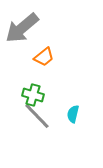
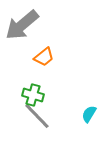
gray arrow: moved 3 px up
cyan semicircle: moved 16 px right; rotated 18 degrees clockwise
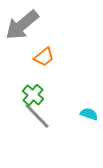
green cross: rotated 25 degrees clockwise
cyan semicircle: rotated 78 degrees clockwise
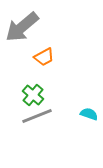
gray arrow: moved 2 px down
orange trapezoid: rotated 10 degrees clockwise
gray line: rotated 68 degrees counterclockwise
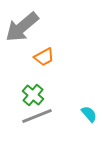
cyan semicircle: rotated 30 degrees clockwise
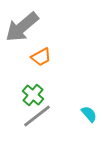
orange trapezoid: moved 3 px left
gray line: rotated 16 degrees counterclockwise
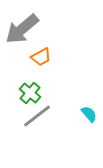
gray arrow: moved 2 px down
green cross: moved 3 px left, 2 px up
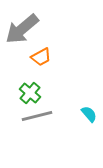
gray line: rotated 24 degrees clockwise
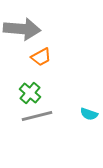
gray arrow: rotated 135 degrees counterclockwise
cyan semicircle: rotated 150 degrees clockwise
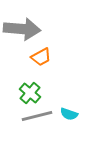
cyan semicircle: moved 20 px left
